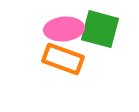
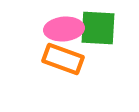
green square: moved 2 px left, 1 px up; rotated 12 degrees counterclockwise
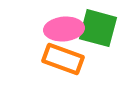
green square: rotated 12 degrees clockwise
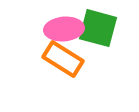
orange rectangle: rotated 12 degrees clockwise
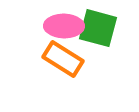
pink ellipse: moved 3 px up; rotated 6 degrees clockwise
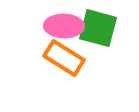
orange rectangle: moved 1 px right, 1 px up
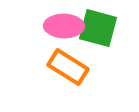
orange rectangle: moved 4 px right, 9 px down
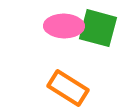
orange rectangle: moved 21 px down
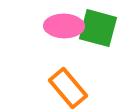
orange rectangle: rotated 18 degrees clockwise
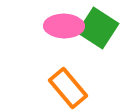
green square: rotated 18 degrees clockwise
